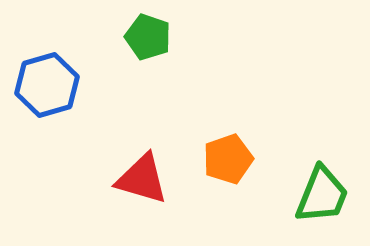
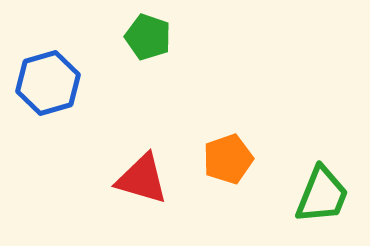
blue hexagon: moved 1 px right, 2 px up
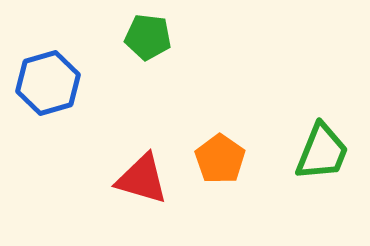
green pentagon: rotated 12 degrees counterclockwise
orange pentagon: moved 8 px left; rotated 18 degrees counterclockwise
green trapezoid: moved 43 px up
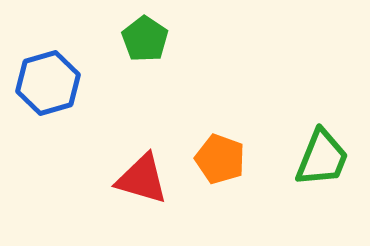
green pentagon: moved 3 px left, 2 px down; rotated 27 degrees clockwise
green trapezoid: moved 6 px down
orange pentagon: rotated 15 degrees counterclockwise
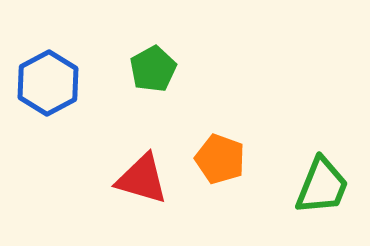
green pentagon: moved 8 px right, 30 px down; rotated 9 degrees clockwise
blue hexagon: rotated 12 degrees counterclockwise
green trapezoid: moved 28 px down
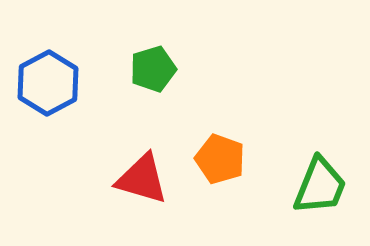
green pentagon: rotated 12 degrees clockwise
green trapezoid: moved 2 px left
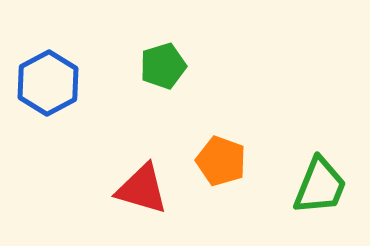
green pentagon: moved 10 px right, 3 px up
orange pentagon: moved 1 px right, 2 px down
red triangle: moved 10 px down
